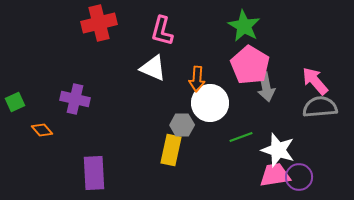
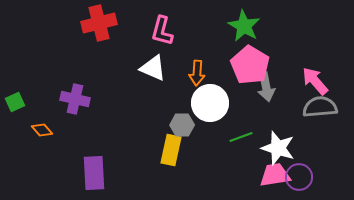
orange arrow: moved 6 px up
white star: moved 2 px up
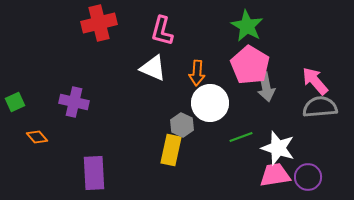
green star: moved 3 px right
purple cross: moved 1 px left, 3 px down
gray hexagon: rotated 25 degrees clockwise
orange diamond: moved 5 px left, 7 px down
purple circle: moved 9 px right
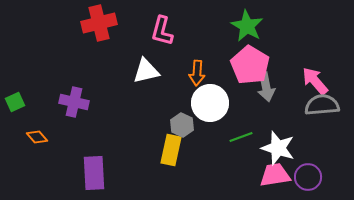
white triangle: moved 7 px left, 3 px down; rotated 36 degrees counterclockwise
gray semicircle: moved 2 px right, 2 px up
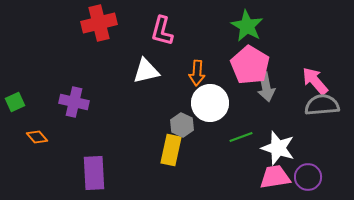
pink trapezoid: moved 2 px down
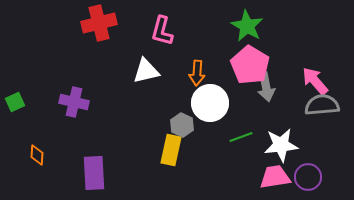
orange diamond: moved 18 px down; rotated 45 degrees clockwise
white star: moved 3 px right, 3 px up; rotated 24 degrees counterclockwise
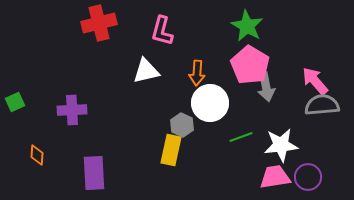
purple cross: moved 2 px left, 8 px down; rotated 16 degrees counterclockwise
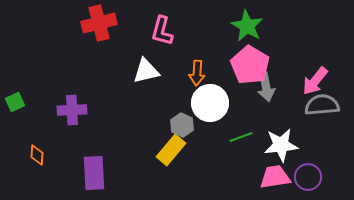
pink arrow: rotated 100 degrees counterclockwise
yellow rectangle: rotated 28 degrees clockwise
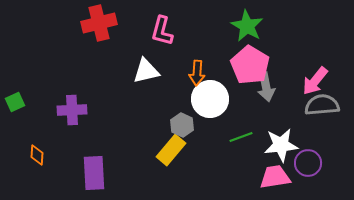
white circle: moved 4 px up
purple circle: moved 14 px up
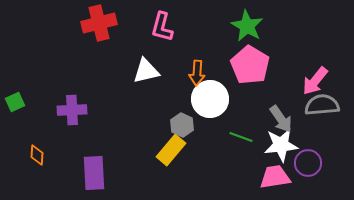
pink L-shape: moved 4 px up
gray arrow: moved 15 px right, 32 px down; rotated 24 degrees counterclockwise
green line: rotated 40 degrees clockwise
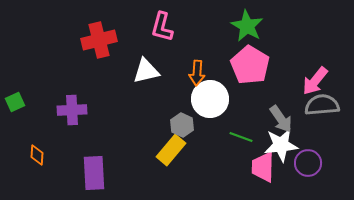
red cross: moved 17 px down
pink trapezoid: moved 12 px left, 10 px up; rotated 80 degrees counterclockwise
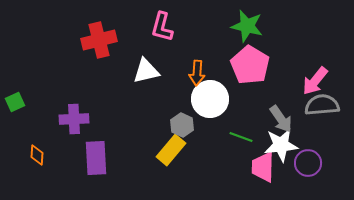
green star: rotated 16 degrees counterclockwise
purple cross: moved 2 px right, 9 px down
purple rectangle: moved 2 px right, 15 px up
